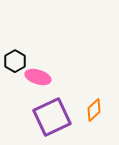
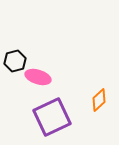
black hexagon: rotated 15 degrees clockwise
orange diamond: moved 5 px right, 10 px up
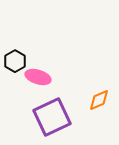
black hexagon: rotated 15 degrees counterclockwise
orange diamond: rotated 20 degrees clockwise
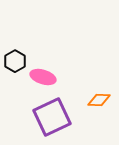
pink ellipse: moved 5 px right
orange diamond: rotated 25 degrees clockwise
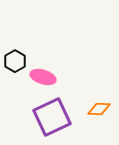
orange diamond: moved 9 px down
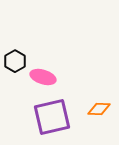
purple square: rotated 12 degrees clockwise
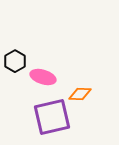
orange diamond: moved 19 px left, 15 px up
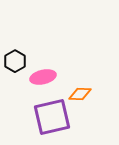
pink ellipse: rotated 30 degrees counterclockwise
